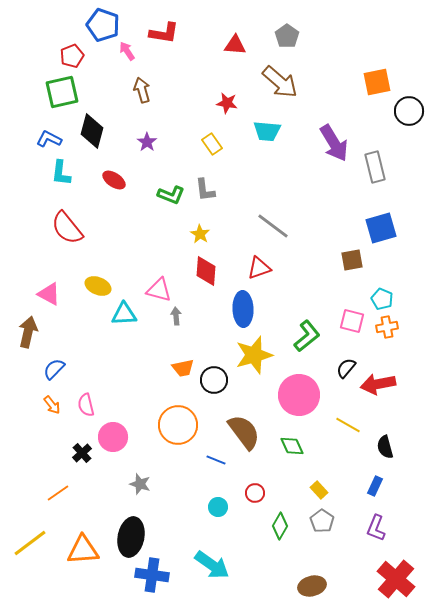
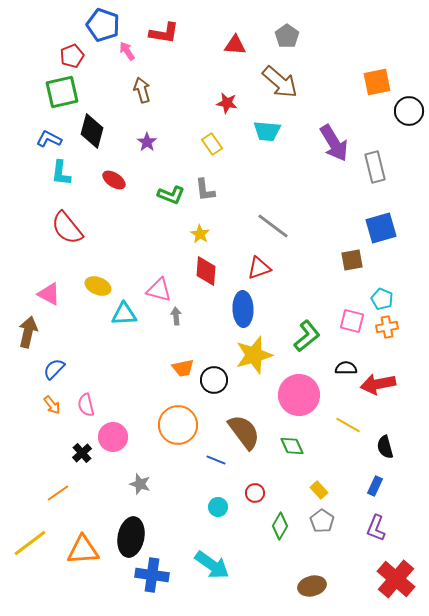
black semicircle at (346, 368): rotated 50 degrees clockwise
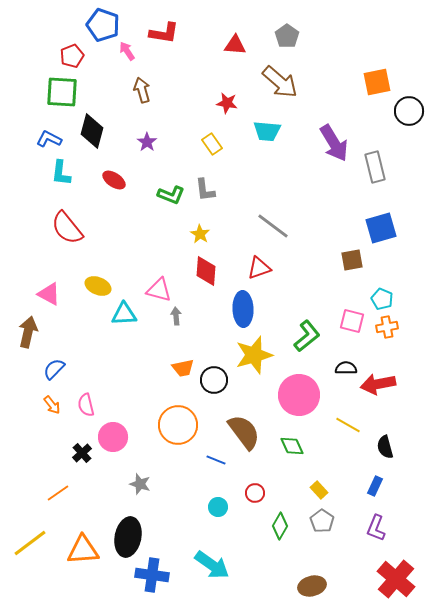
green square at (62, 92): rotated 16 degrees clockwise
black ellipse at (131, 537): moved 3 px left
